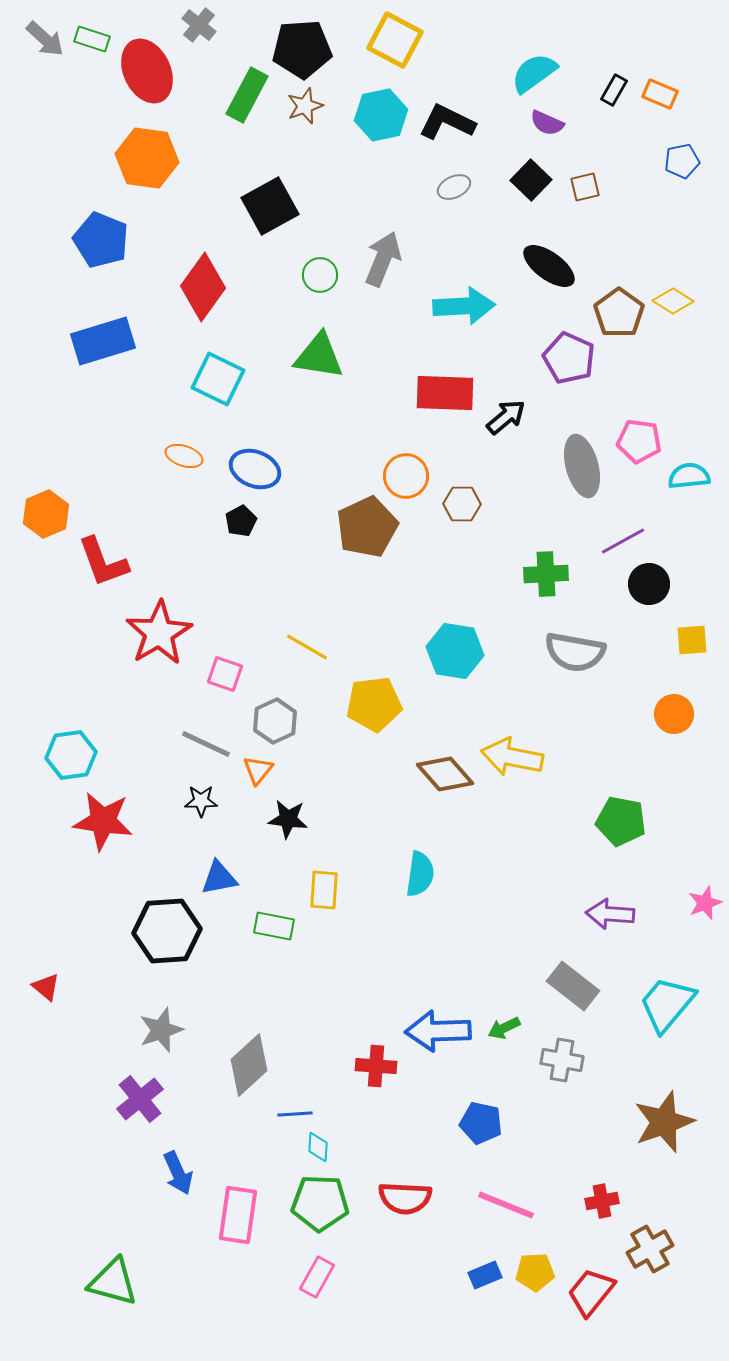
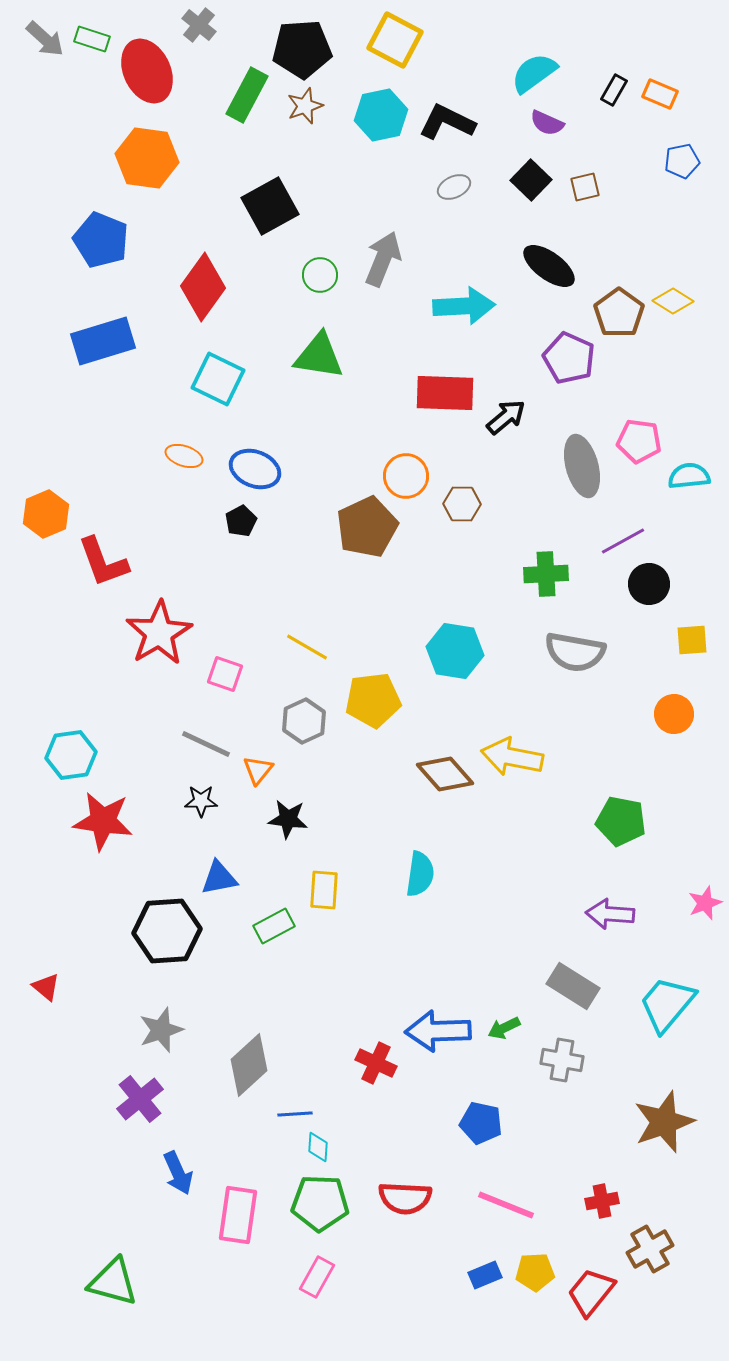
yellow pentagon at (374, 704): moved 1 px left, 4 px up
gray hexagon at (275, 721): moved 29 px right
green rectangle at (274, 926): rotated 39 degrees counterclockwise
gray rectangle at (573, 986): rotated 6 degrees counterclockwise
red cross at (376, 1066): moved 3 px up; rotated 21 degrees clockwise
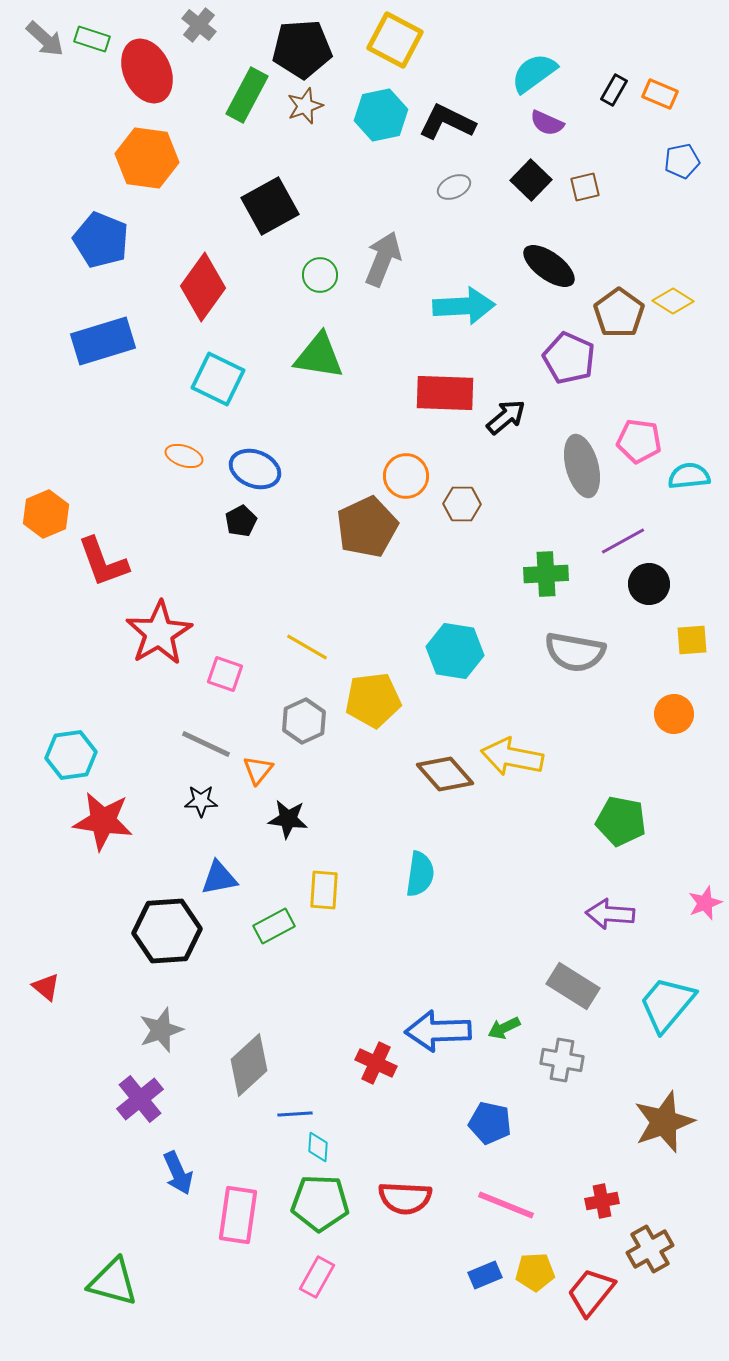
blue pentagon at (481, 1123): moved 9 px right
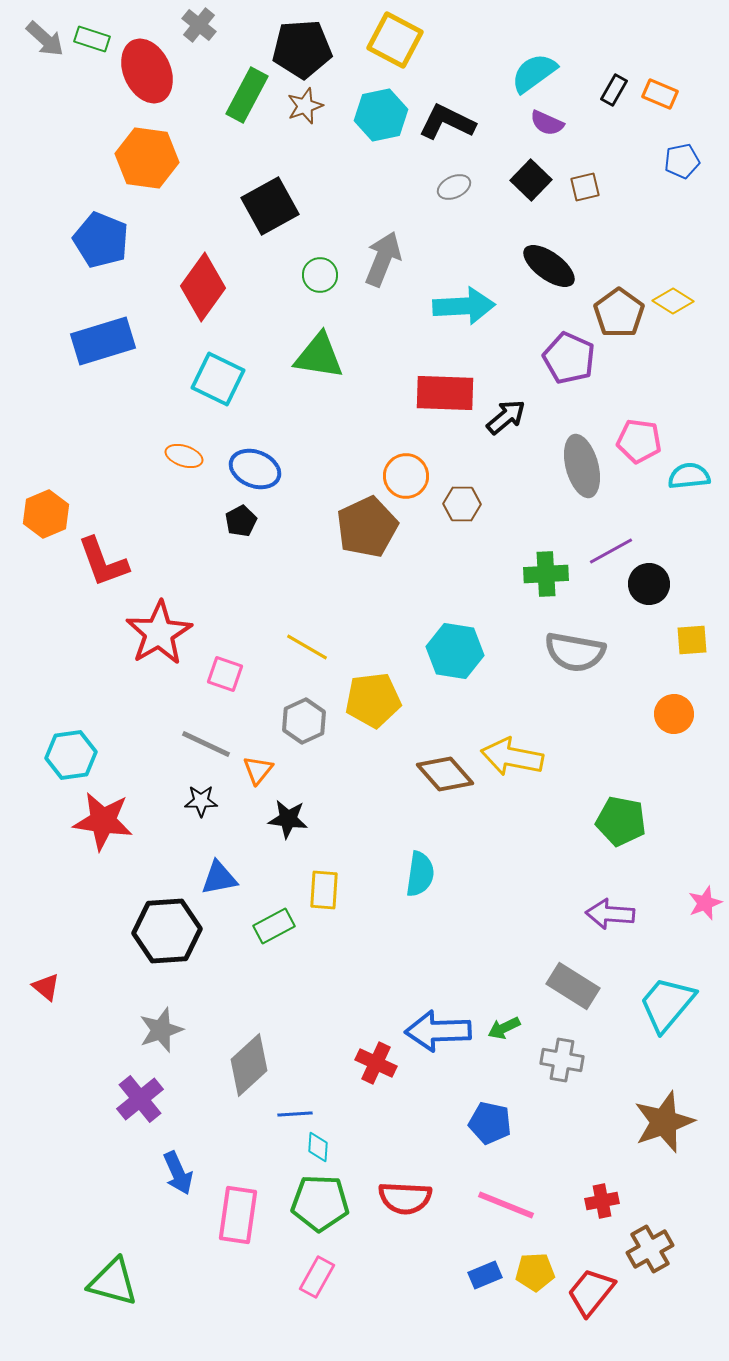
purple line at (623, 541): moved 12 px left, 10 px down
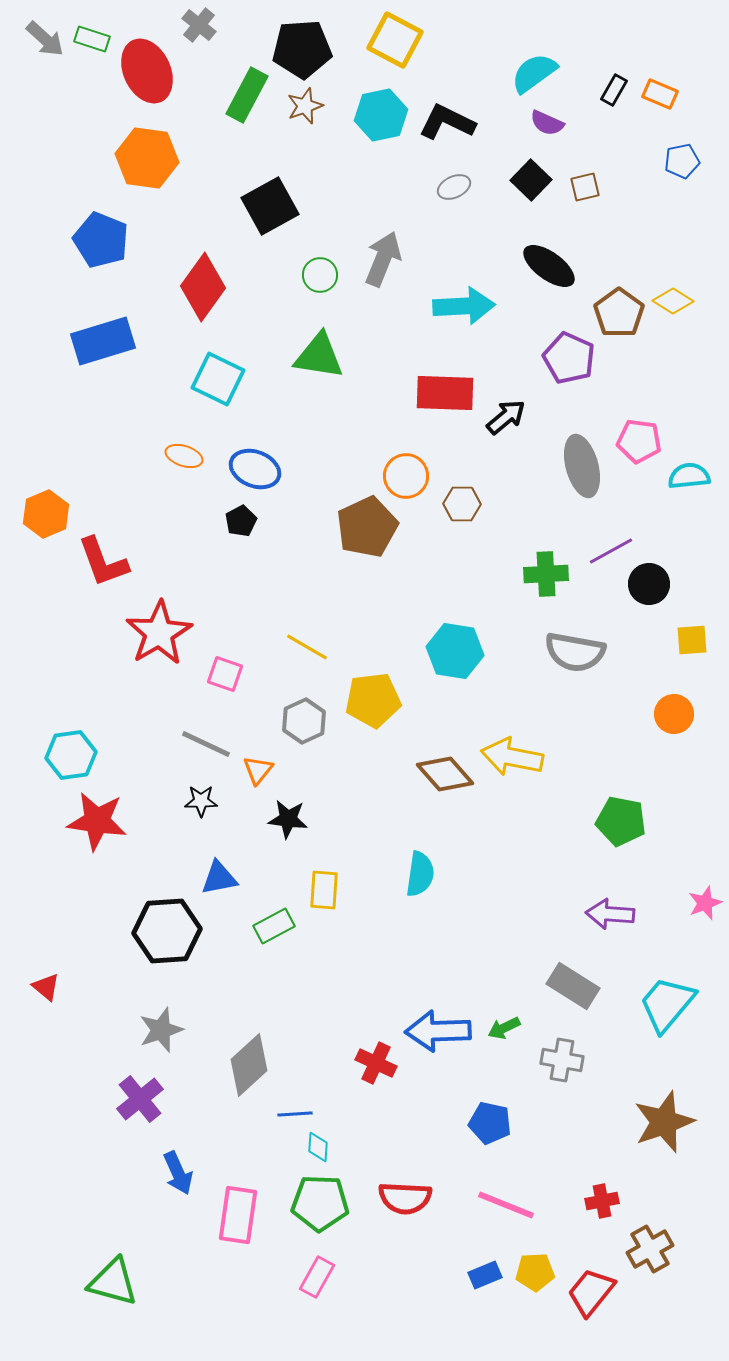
red star at (103, 821): moved 6 px left
